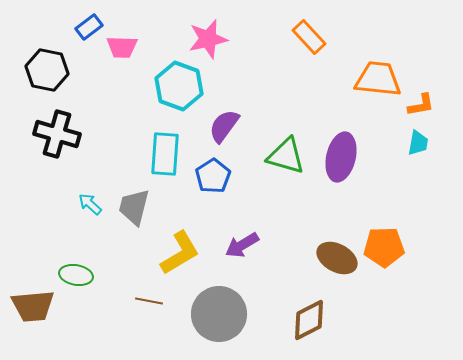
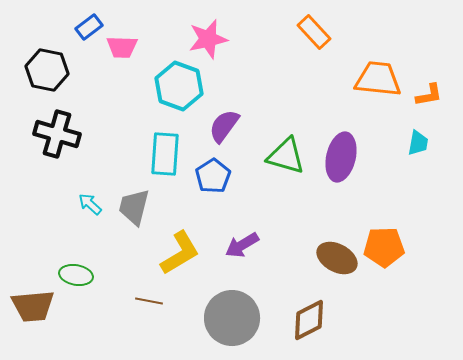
orange rectangle: moved 5 px right, 5 px up
orange L-shape: moved 8 px right, 10 px up
gray circle: moved 13 px right, 4 px down
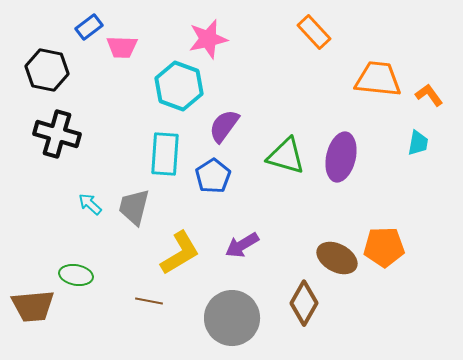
orange L-shape: rotated 116 degrees counterclockwise
brown diamond: moved 5 px left, 17 px up; rotated 33 degrees counterclockwise
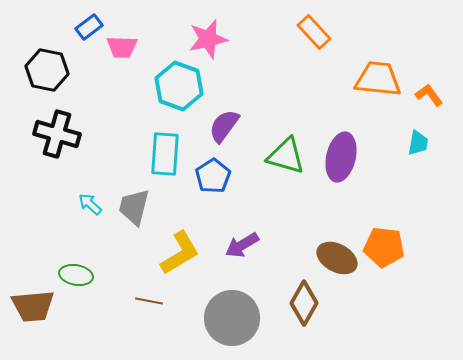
orange pentagon: rotated 9 degrees clockwise
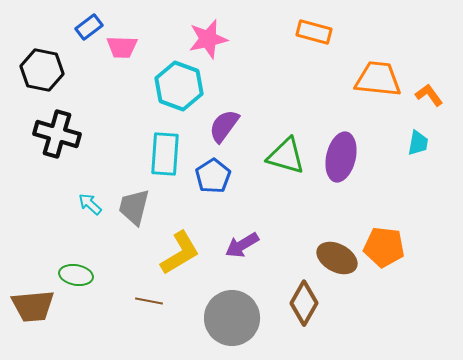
orange rectangle: rotated 32 degrees counterclockwise
black hexagon: moved 5 px left
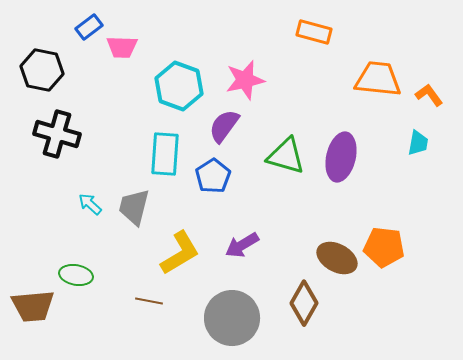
pink star: moved 37 px right, 41 px down
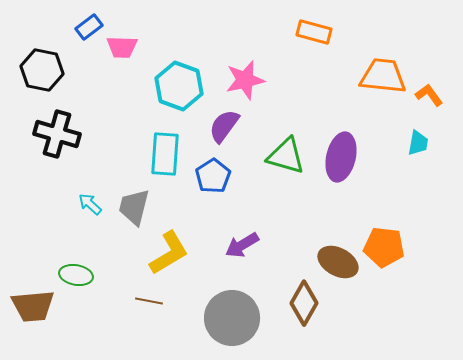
orange trapezoid: moved 5 px right, 3 px up
yellow L-shape: moved 11 px left
brown ellipse: moved 1 px right, 4 px down
